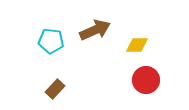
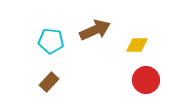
brown rectangle: moved 6 px left, 7 px up
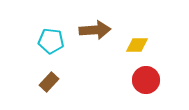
brown arrow: rotated 20 degrees clockwise
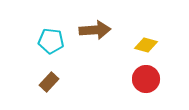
yellow diamond: moved 9 px right; rotated 15 degrees clockwise
red circle: moved 1 px up
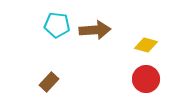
cyan pentagon: moved 6 px right, 16 px up
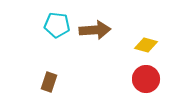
brown rectangle: rotated 24 degrees counterclockwise
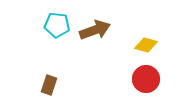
brown arrow: rotated 16 degrees counterclockwise
brown rectangle: moved 3 px down
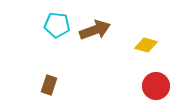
red circle: moved 10 px right, 7 px down
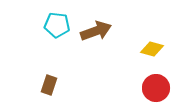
brown arrow: moved 1 px right, 1 px down
yellow diamond: moved 6 px right, 4 px down
red circle: moved 2 px down
